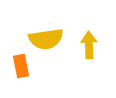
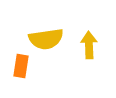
orange rectangle: rotated 20 degrees clockwise
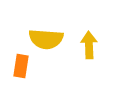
yellow semicircle: rotated 12 degrees clockwise
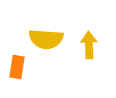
orange rectangle: moved 4 px left, 1 px down
